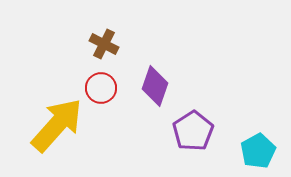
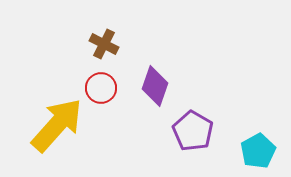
purple pentagon: rotated 9 degrees counterclockwise
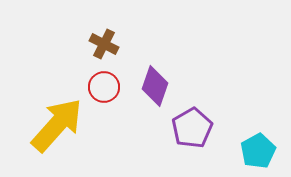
red circle: moved 3 px right, 1 px up
purple pentagon: moved 1 px left, 3 px up; rotated 12 degrees clockwise
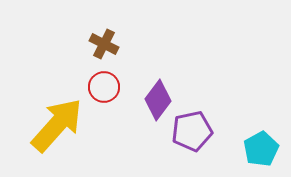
purple diamond: moved 3 px right, 14 px down; rotated 18 degrees clockwise
purple pentagon: moved 3 px down; rotated 18 degrees clockwise
cyan pentagon: moved 3 px right, 2 px up
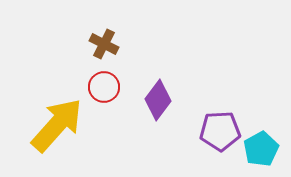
purple pentagon: moved 28 px right; rotated 9 degrees clockwise
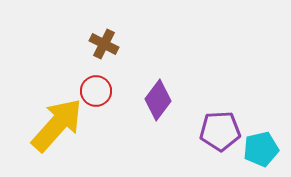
red circle: moved 8 px left, 4 px down
cyan pentagon: rotated 16 degrees clockwise
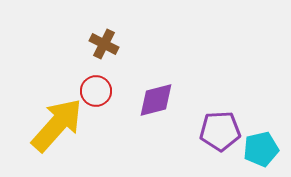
purple diamond: moved 2 px left; rotated 39 degrees clockwise
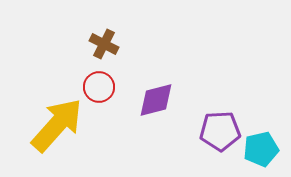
red circle: moved 3 px right, 4 px up
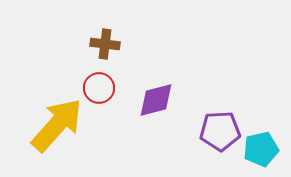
brown cross: moved 1 px right; rotated 20 degrees counterclockwise
red circle: moved 1 px down
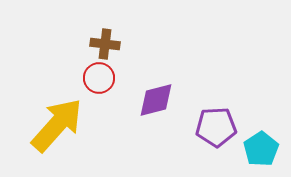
red circle: moved 10 px up
purple pentagon: moved 4 px left, 4 px up
cyan pentagon: rotated 20 degrees counterclockwise
